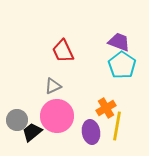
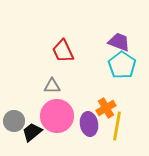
gray triangle: moved 1 px left; rotated 24 degrees clockwise
gray circle: moved 3 px left, 1 px down
purple ellipse: moved 2 px left, 8 px up
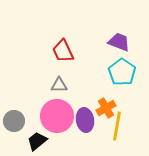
cyan pentagon: moved 7 px down
gray triangle: moved 7 px right, 1 px up
purple ellipse: moved 4 px left, 4 px up
black trapezoid: moved 5 px right, 9 px down
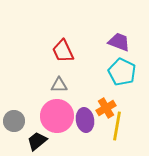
cyan pentagon: rotated 8 degrees counterclockwise
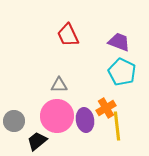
red trapezoid: moved 5 px right, 16 px up
yellow line: rotated 16 degrees counterclockwise
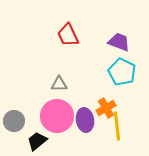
gray triangle: moved 1 px up
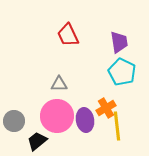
purple trapezoid: rotated 60 degrees clockwise
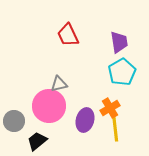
cyan pentagon: rotated 16 degrees clockwise
gray triangle: rotated 12 degrees counterclockwise
orange cross: moved 4 px right
pink circle: moved 8 px left, 10 px up
purple ellipse: rotated 25 degrees clockwise
yellow line: moved 2 px left, 1 px down
